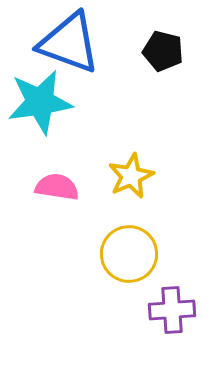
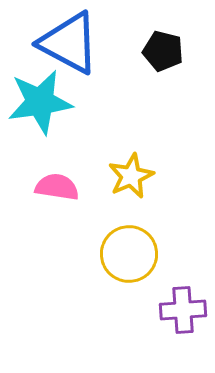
blue triangle: rotated 8 degrees clockwise
purple cross: moved 11 px right
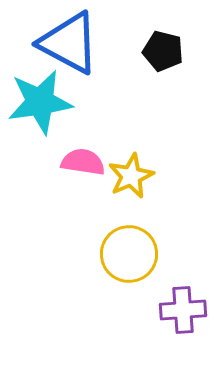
pink semicircle: moved 26 px right, 25 px up
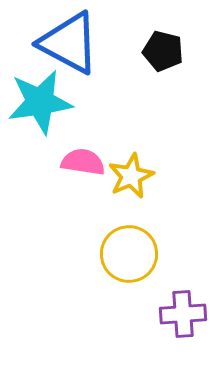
purple cross: moved 4 px down
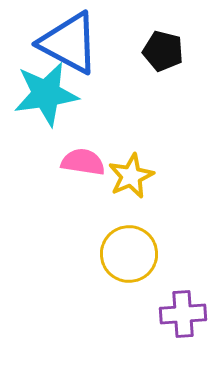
cyan star: moved 6 px right, 8 px up
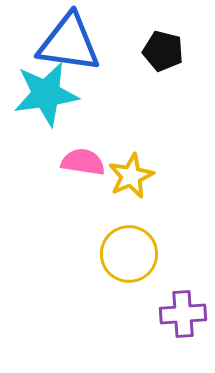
blue triangle: rotated 20 degrees counterclockwise
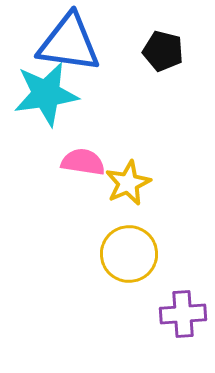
yellow star: moved 3 px left, 7 px down
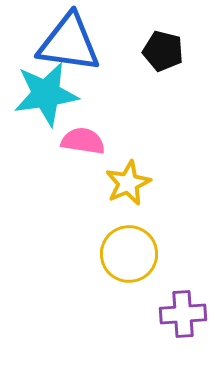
pink semicircle: moved 21 px up
